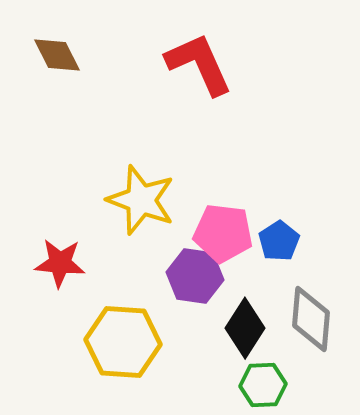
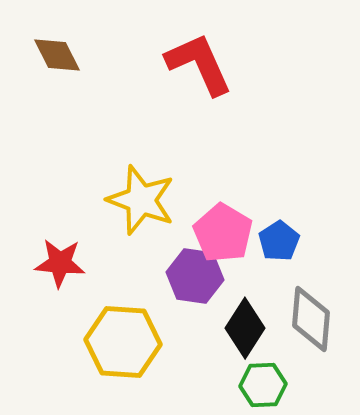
pink pentagon: rotated 24 degrees clockwise
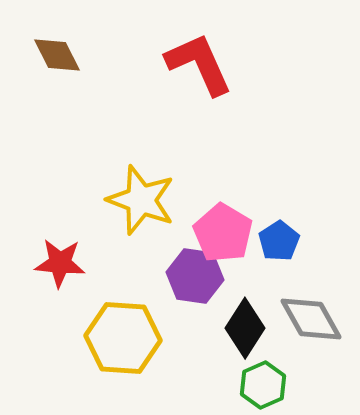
gray diamond: rotated 34 degrees counterclockwise
yellow hexagon: moved 4 px up
green hexagon: rotated 21 degrees counterclockwise
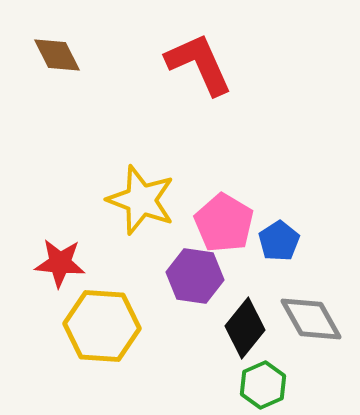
pink pentagon: moved 1 px right, 10 px up
black diamond: rotated 6 degrees clockwise
yellow hexagon: moved 21 px left, 12 px up
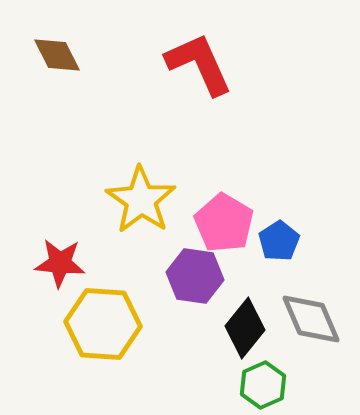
yellow star: rotated 14 degrees clockwise
gray diamond: rotated 6 degrees clockwise
yellow hexagon: moved 1 px right, 2 px up
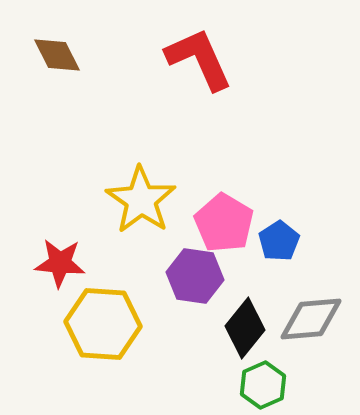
red L-shape: moved 5 px up
gray diamond: rotated 72 degrees counterclockwise
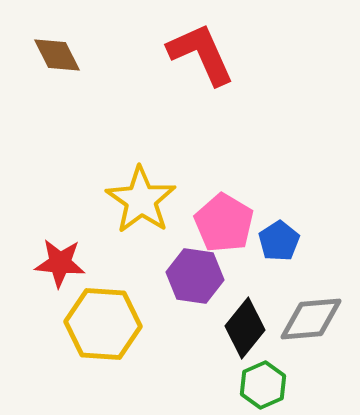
red L-shape: moved 2 px right, 5 px up
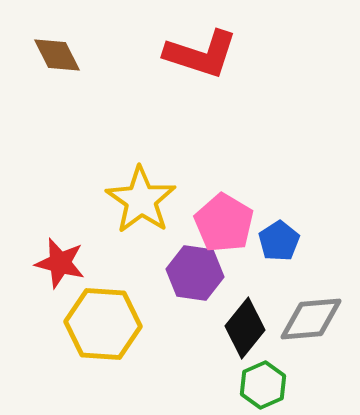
red L-shape: rotated 132 degrees clockwise
red star: rotated 9 degrees clockwise
purple hexagon: moved 3 px up
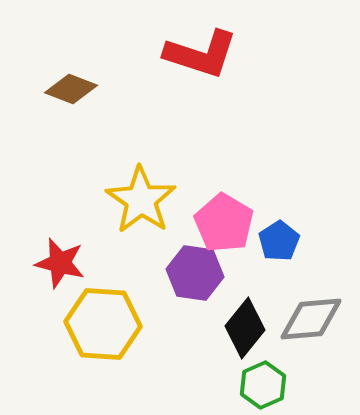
brown diamond: moved 14 px right, 34 px down; rotated 42 degrees counterclockwise
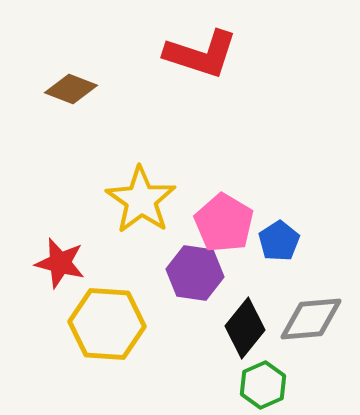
yellow hexagon: moved 4 px right
